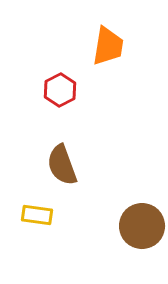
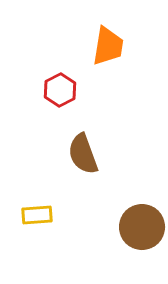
brown semicircle: moved 21 px right, 11 px up
yellow rectangle: rotated 12 degrees counterclockwise
brown circle: moved 1 px down
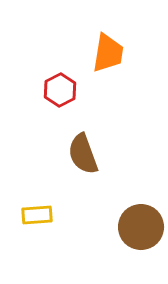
orange trapezoid: moved 7 px down
brown circle: moved 1 px left
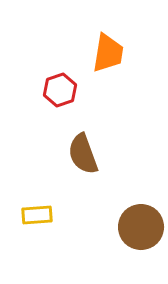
red hexagon: rotated 8 degrees clockwise
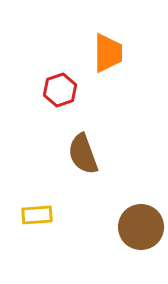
orange trapezoid: rotated 9 degrees counterclockwise
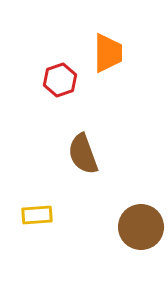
red hexagon: moved 10 px up
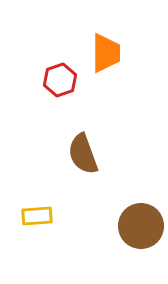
orange trapezoid: moved 2 px left
yellow rectangle: moved 1 px down
brown circle: moved 1 px up
